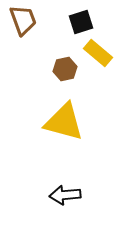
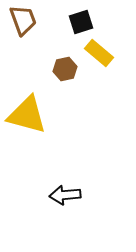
yellow rectangle: moved 1 px right
yellow triangle: moved 37 px left, 7 px up
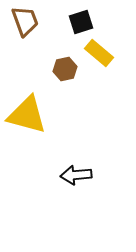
brown trapezoid: moved 2 px right, 1 px down
black arrow: moved 11 px right, 20 px up
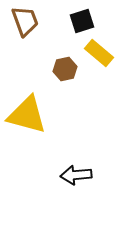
black square: moved 1 px right, 1 px up
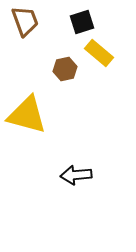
black square: moved 1 px down
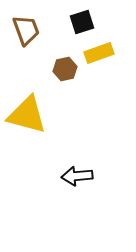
brown trapezoid: moved 1 px right, 9 px down
yellow rectangle: rotated 60 degrees counterclockwise
black arrow: moved 1 px right, 1 px down
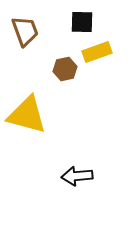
black square: rotated 20 degrees clockwise
brown trapezoid: moved 1 px left, 1 px down
yellow rectangle: moved 2 px left, 1 px up
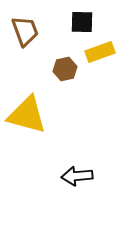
yellow rectangle: moved 3 px right
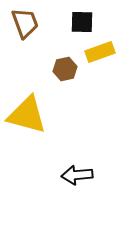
brown trapezoid: moved 8 px up
black arrow: moved 1 px up
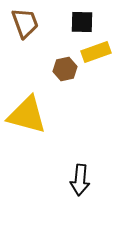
yellow rectangle: moved 4 px left
black arrow: moved 3 px right, 5 px down; rotated 80 degrees counterclockwise
